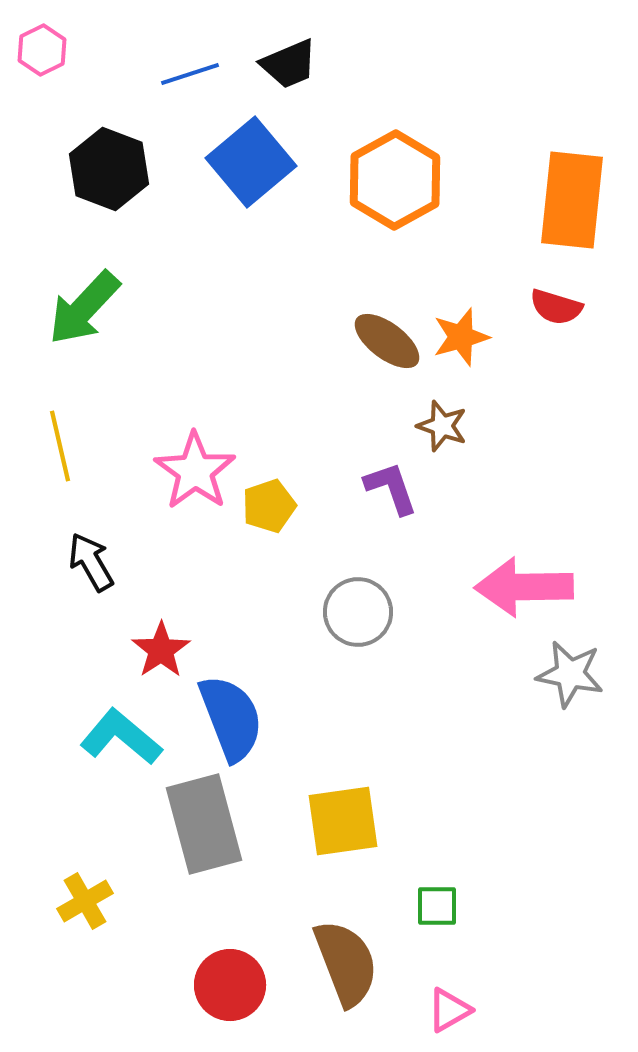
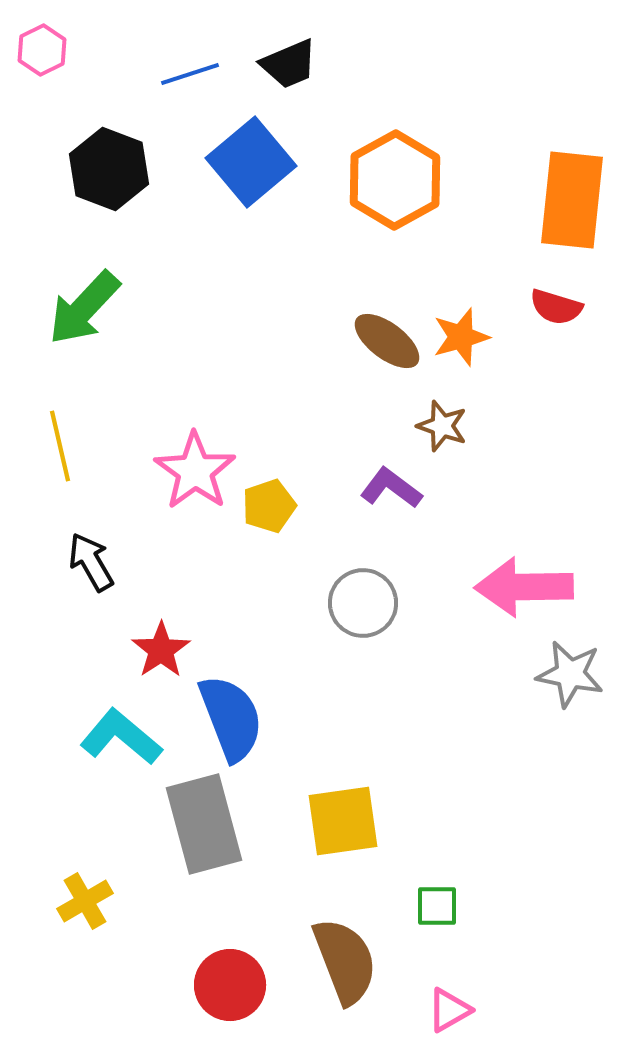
purple L-shape: rotated 34 degrees counterclockwise
gray circle: moved 5 px right, 9 px up
brown semicircle: moved 1 px left, 2 px up
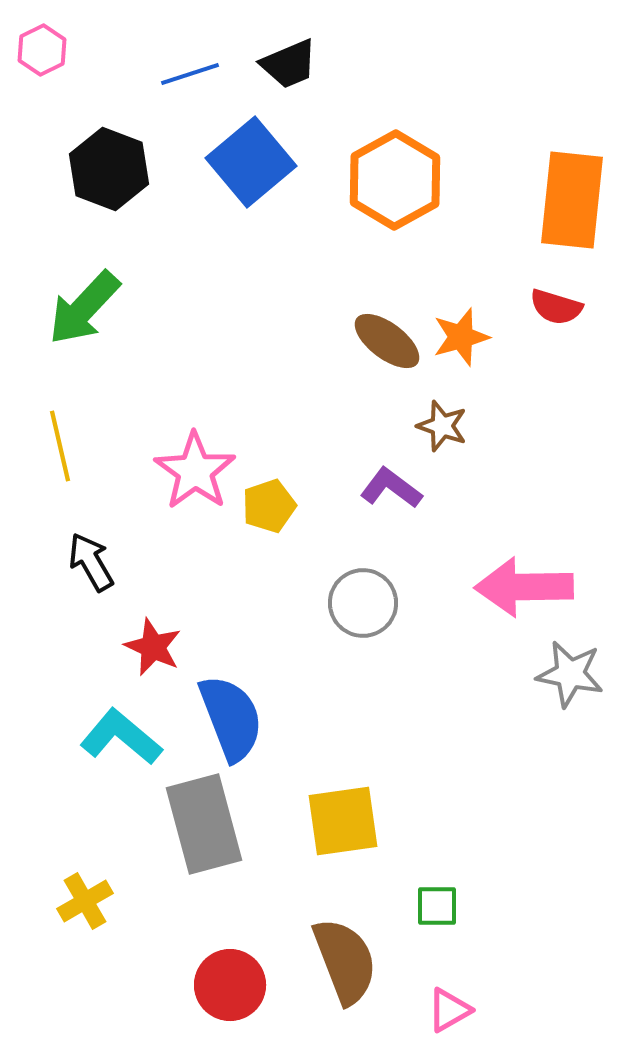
red star: moved 8 px left, 3 px up; rotated 14 degrees counterclockwise
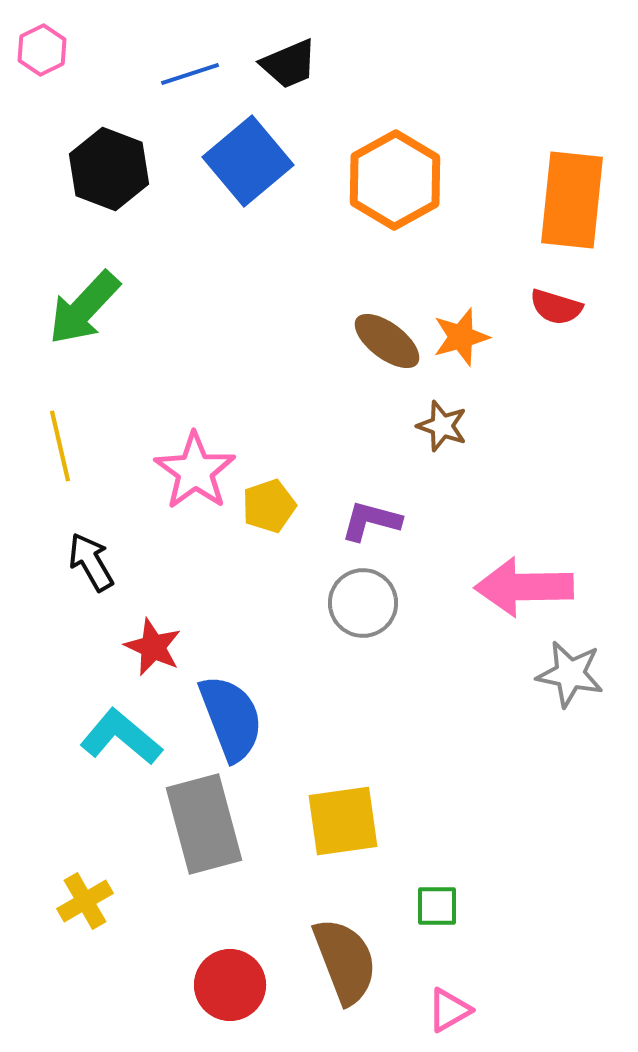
blue square: moved 3 px left, 1 px up
purple L-shape: moved 20 px left, 33 px down; rotated 22 degrees counterclockwise
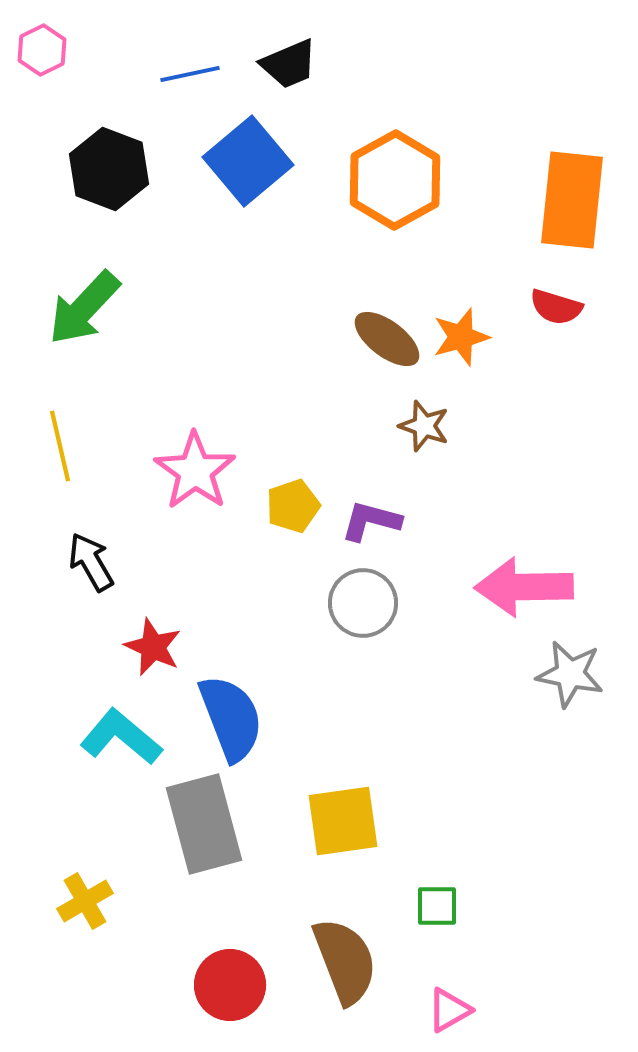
blue line: rotated 6 degrees clockwise
brown ellipse: moved 2 px up
brown star: moved 18 px left
yellow pentagon: moved 24 px right
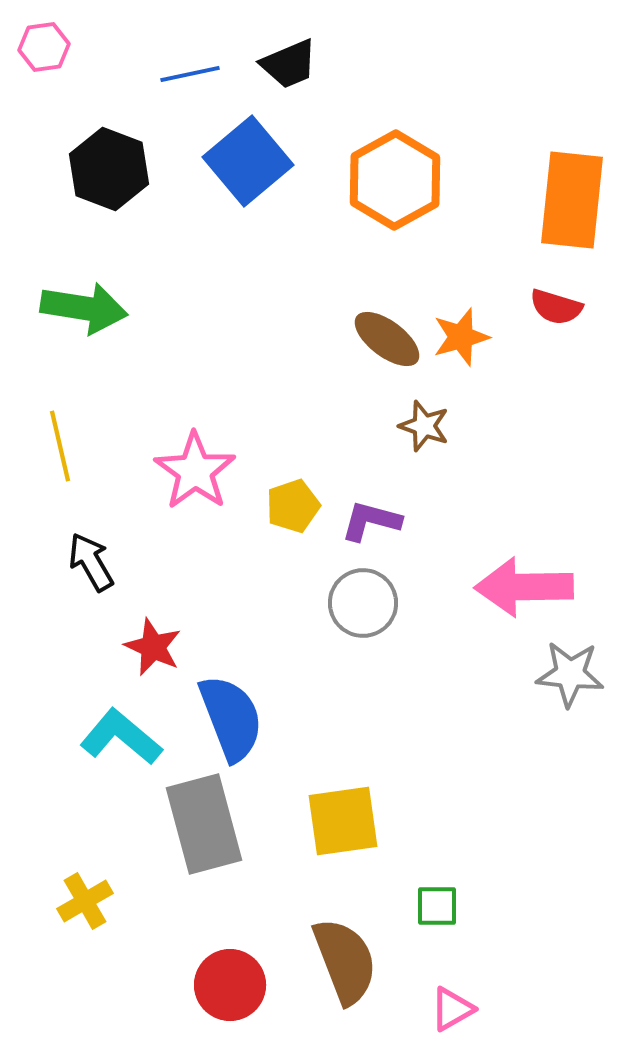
pink hexagon: moved 2 px right, 3 px up; rotated 18 degrees clockwise
green arrow: rotated 124 degrees counterclockwise
gray star: rotated 6 degrees counterclockwise
pink triangle: moved 3 px right, 1 px up
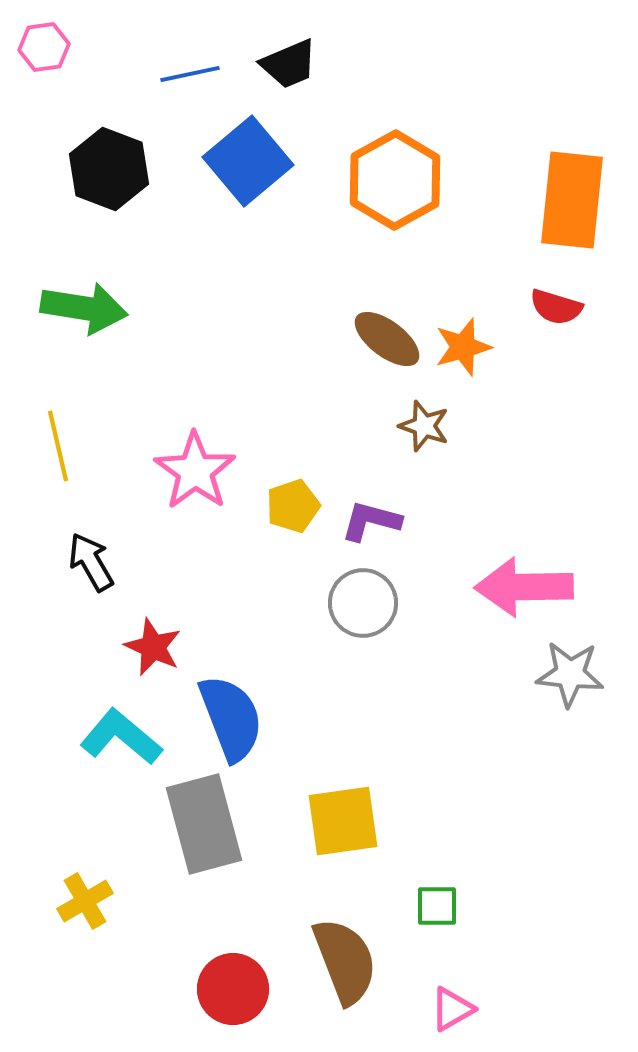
orange star: moved 2 px right, 10 px down
yellow line: moved 2 px left
red circle: moved 3 px right, 4 px down
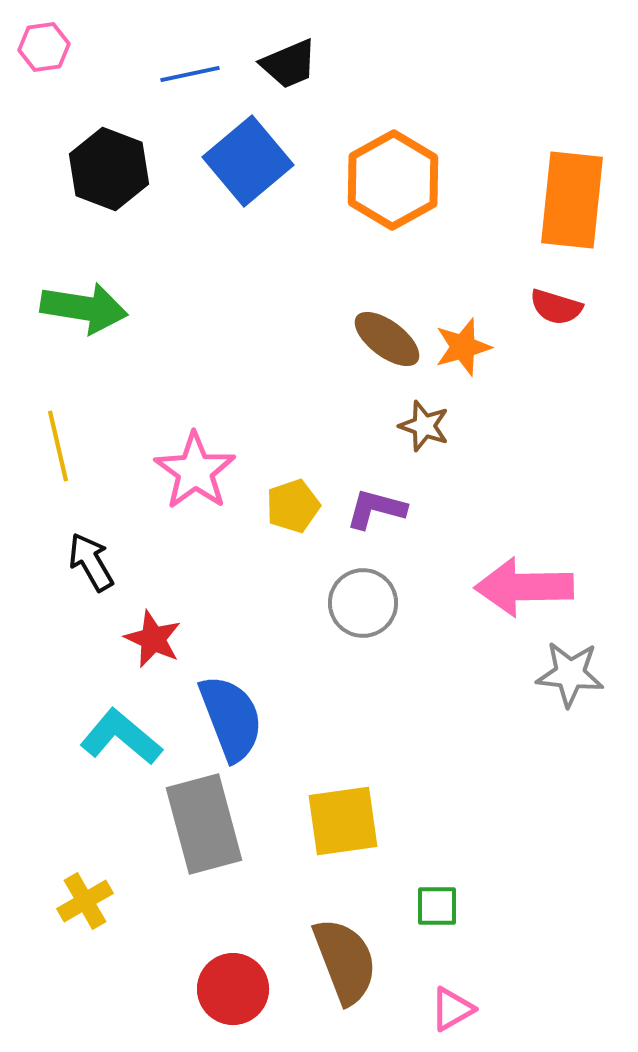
orange hexagon: moved 2 px left
purple L-shape: moved 5 px right, 12 px up
red star: moved 8 px up
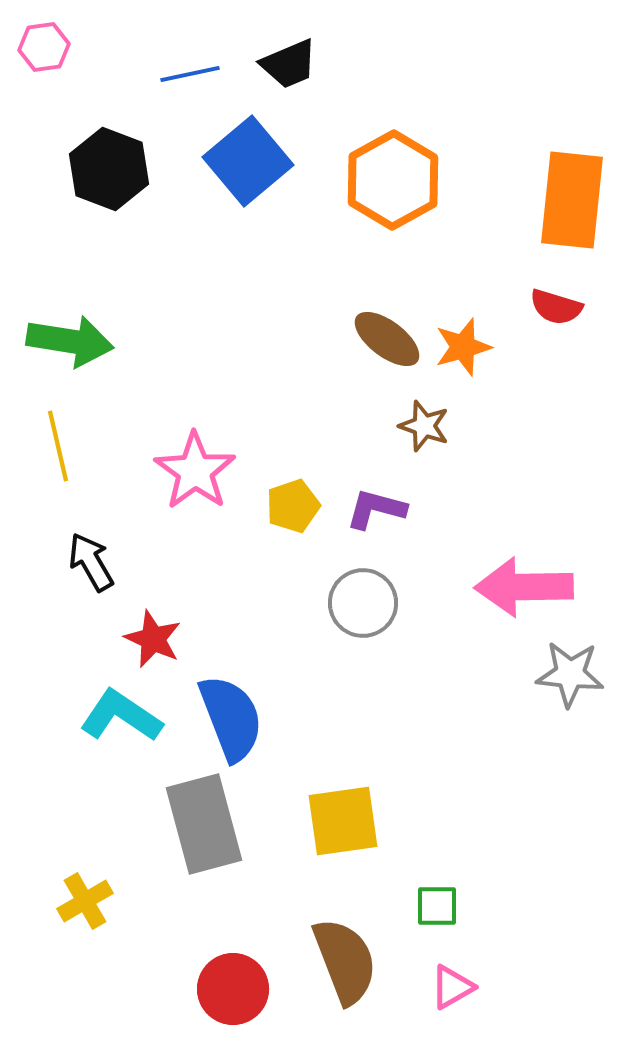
green arrow: moved 14 px left, 33 px down
cyan L-shape: moved 21 px up; rotated 6 degrees counterclockwise
pink triangle: moved 22 px up
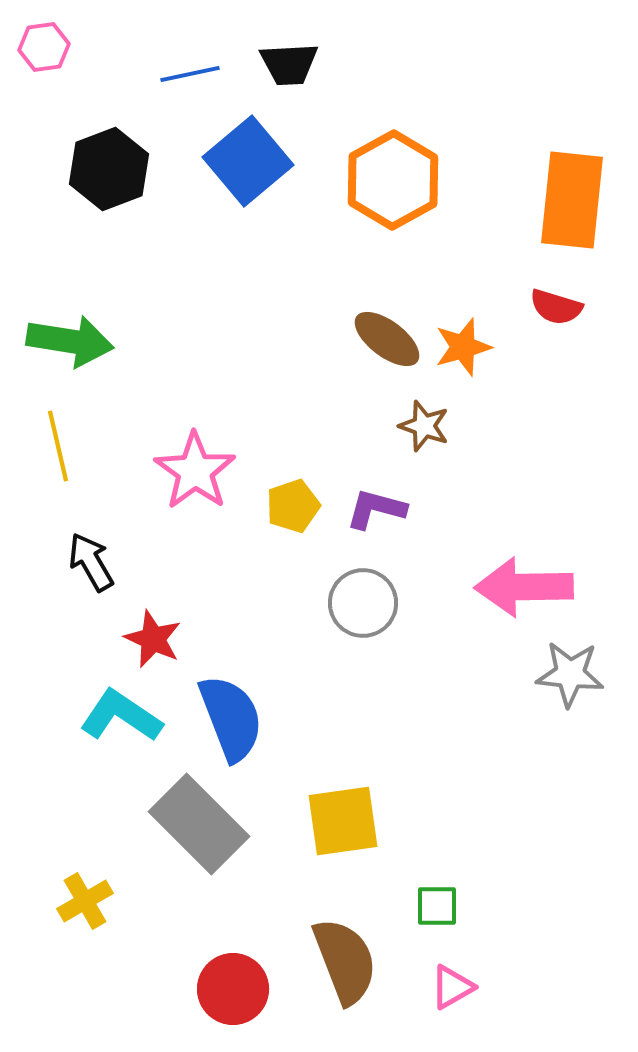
black trapezoid: rotated 20 degrees clockwise
black hexagon: rotated 18 degrees clockwise
gray rectangle: moved 5 px left; rotated 30 degrees counterclockwise
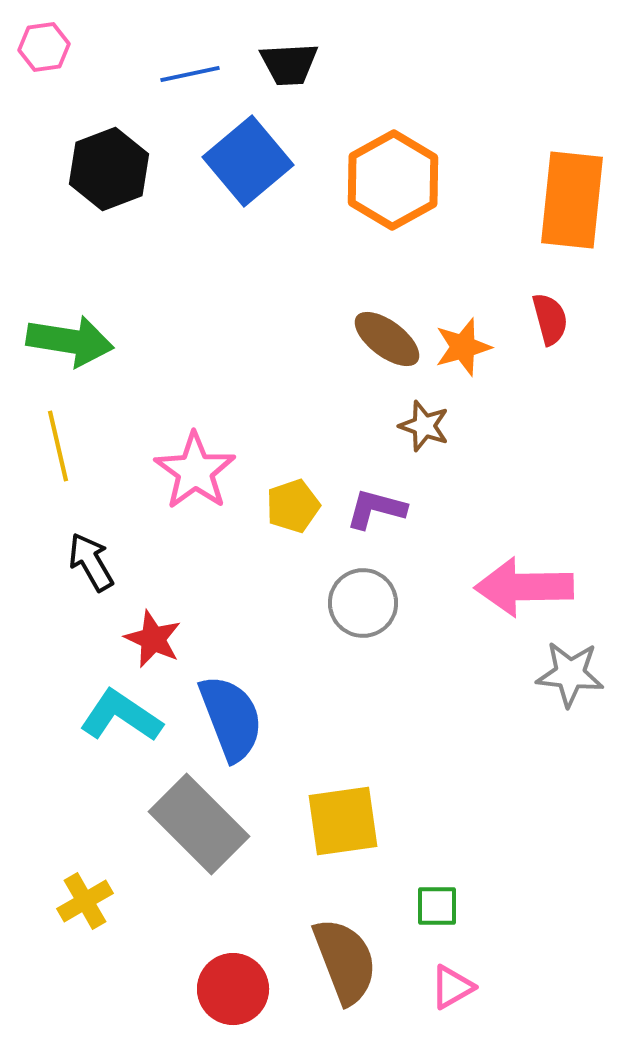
red semicircle: moved 6 px left, 12 px down; rotated 122 degrees counterclockwise
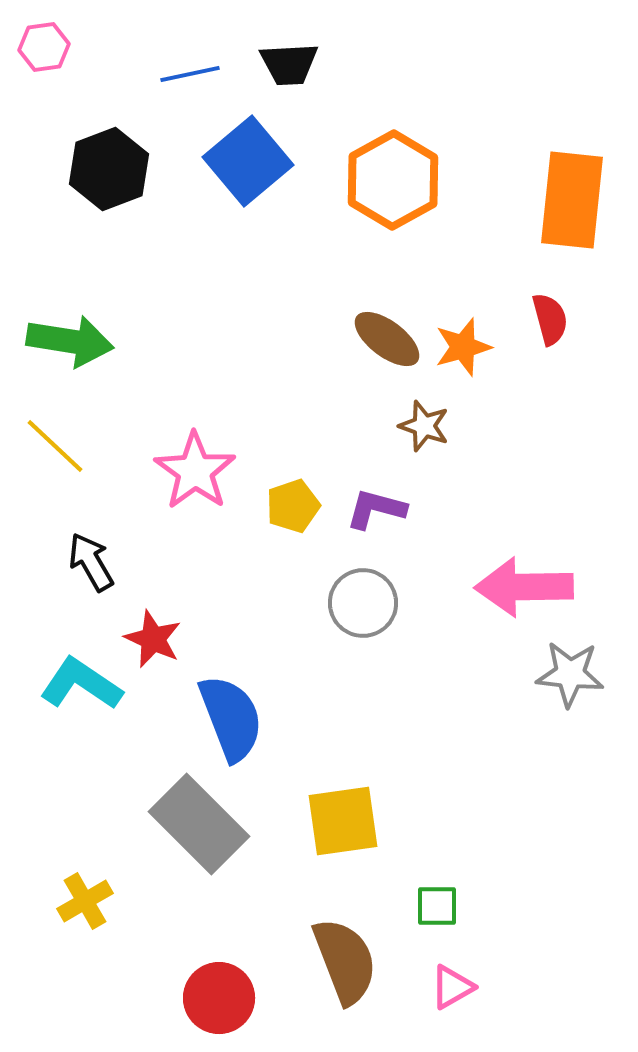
yellow line: moved 3 px left; rotated 34 degrees counterclockwise
cyan L-shape: moved 40 px left, 32 px up
red circle: moved 14 px left, 9 px down
